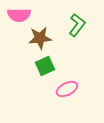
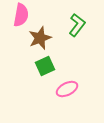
pink semicircle: moved 2 px right; rotated 80 degrees counterclockwise
brown star: rotated 15 degrees counterclockwise
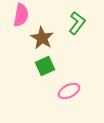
green L-shape: moved 2 px up
brown star: moved 2 px right; rotated 20 degrees counterclockwise
pink ellipse: moved 2 px right, 2 px down
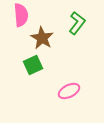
pink semicircle: rotated 15 degrees counterclockwise
green square: moved 12 px left, 1 px up
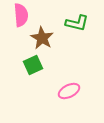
green L-shape: rotated 65 degrees clockwise
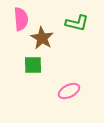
pink semicircle: moved 4 px down
green square: rotated 24 degrees clockwise
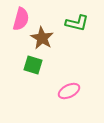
pink semicircle: rotated 20 degrees clockwise
green square: rotated 18 degrees clockwise
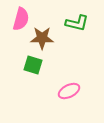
brown star: rotated 30 degrees counterclockwise
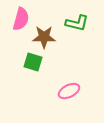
brown star: moved 2 px right, 1 px up
green square: moved 3 px up
